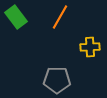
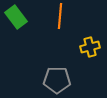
orange line: moved 1 px up; rotated 25 degrees counterclockwise
yellow cross: rotated 12 degrees counterclockwise
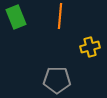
green rectangle: rotated 15 degrees clockwise
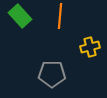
green rectangle: moved 4 px right, 1 px up; rotated 20 degrees counterclockwise
gray pentagon: moved 5 px left, 6 px up
